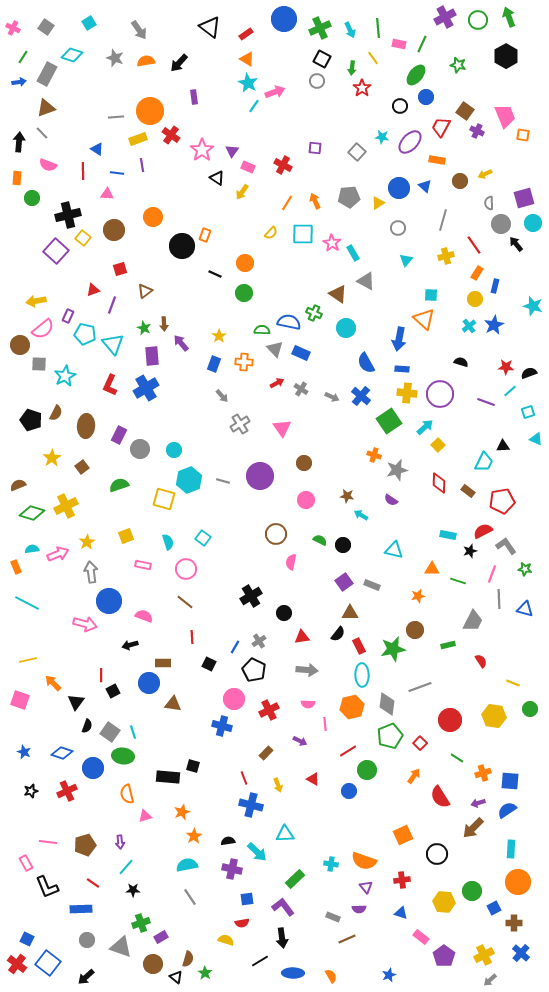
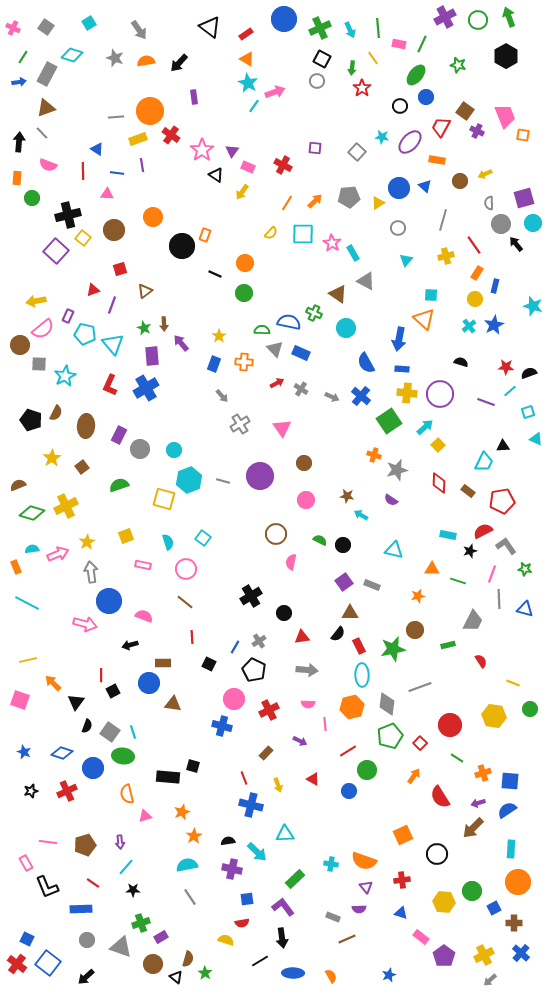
black triangle at (217, 178): moved 1 px left, 3 px up
orange arrow at (315, 201): rotated 70 degrees clockwise
red circle at (450, 720): moved 5 px down
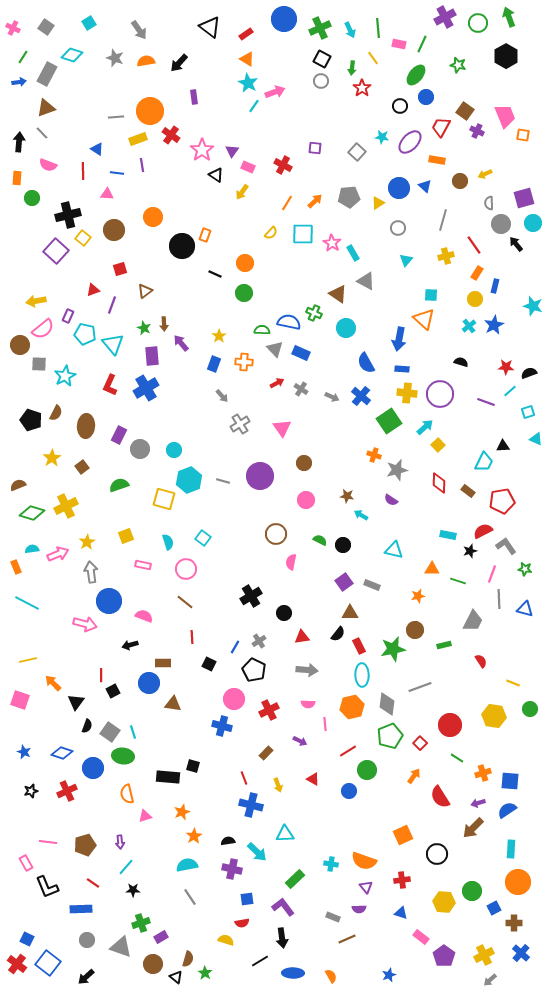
green circle at (478, 20): moved 3 px down
gray circle at (317, 81): moved 4 px right
green rectangle at (448, 645): moved 4 px left
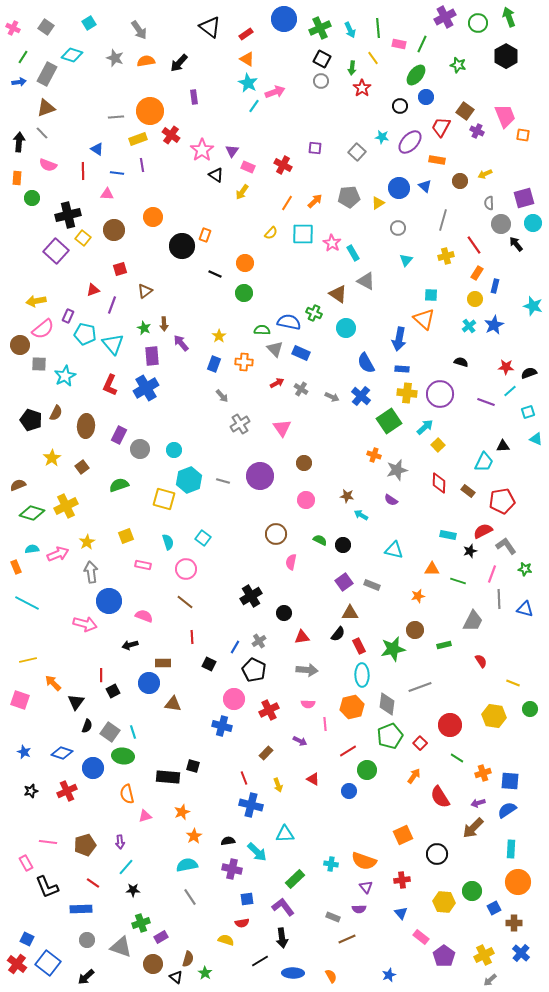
blue triangle at (401, 913): rotated 32 degrees clockwise
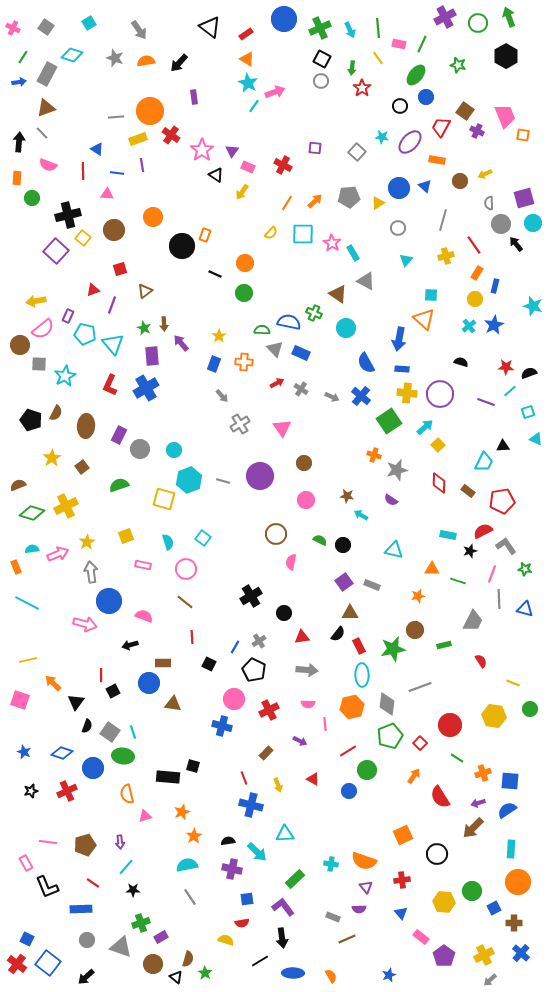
yellow line at (373, 58): moved 5 px right
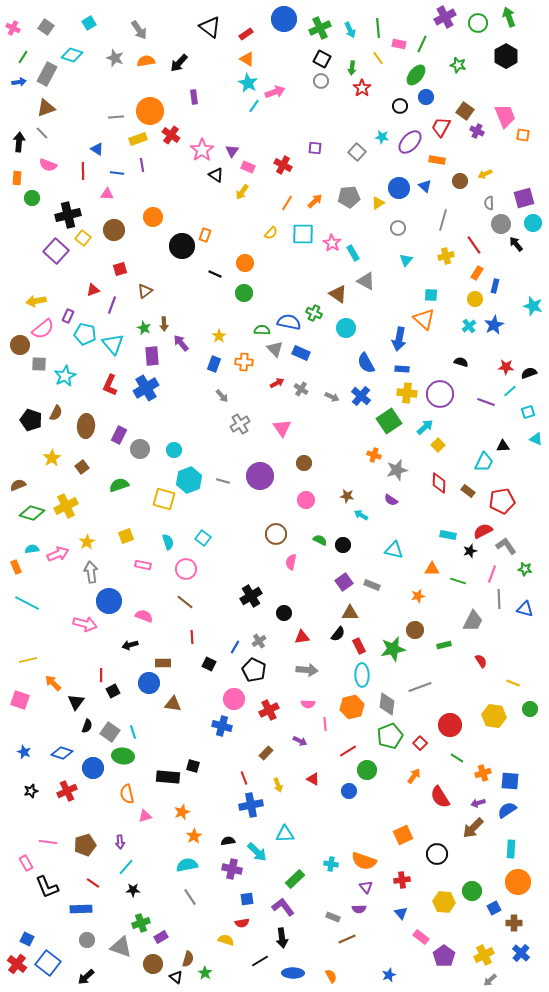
blue cross at (251, 805): rotated 25 degrees counterclockwise
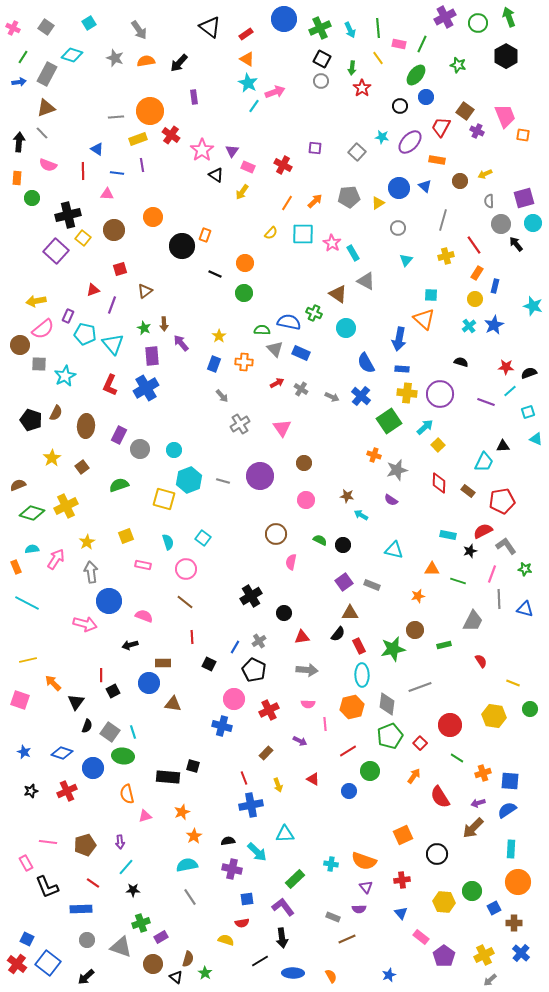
gray semicircle at (489, 203): moved 2 px up
pink arrow at (58, 554): moved 2 px left, 5 px down; rotated 35 degrees counterclockwise
green circle at (367, 770): moved 3 px right, 1 px down
